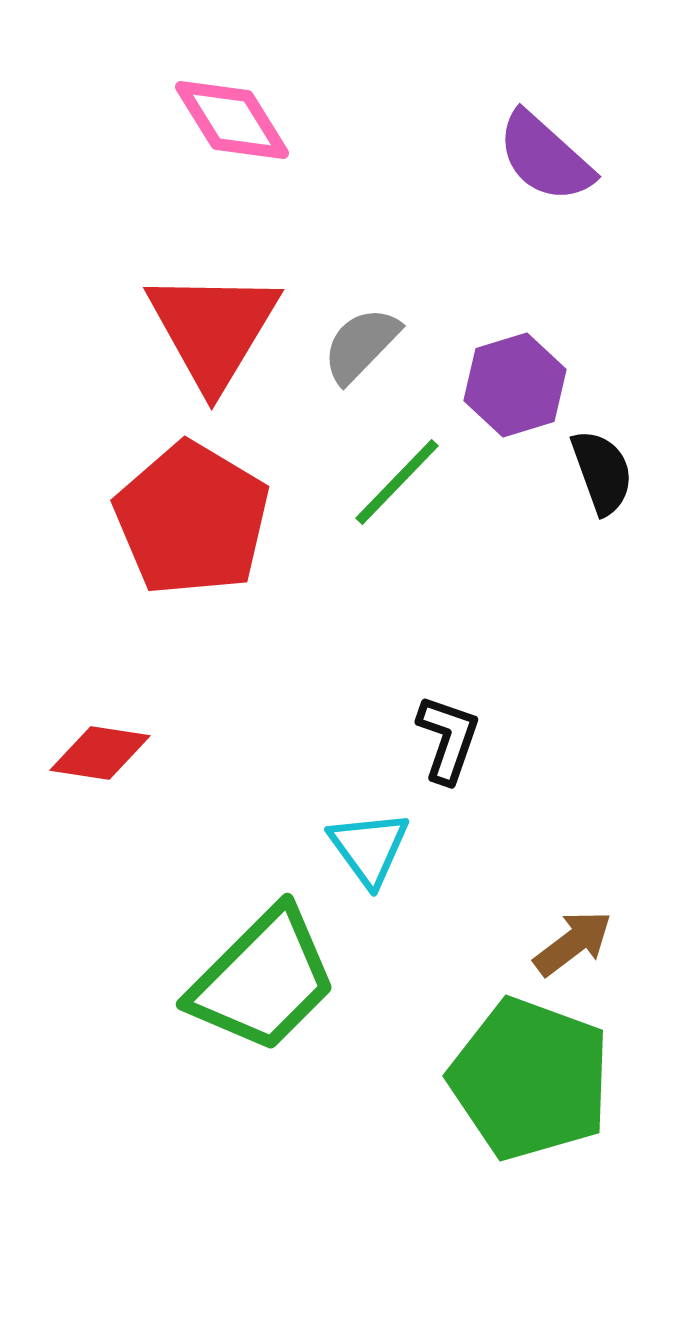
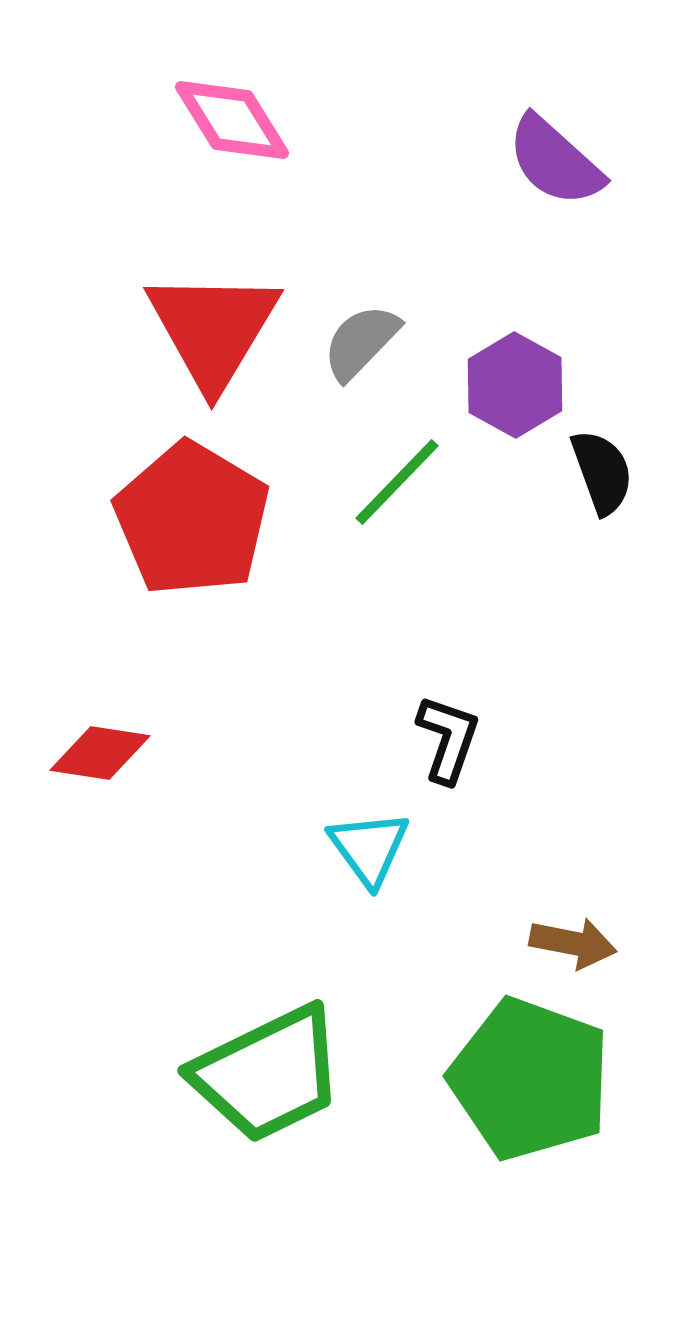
purple semicircle: moved 10 px right, 4 px down
gray semicircle: moved 3 px up
purple hexagon: rotated 14 degrees counterclockwise
brown arrow: rotated 48 degrees clockwise
green trapezoid: moved 5 px right, 94 px down; rotated 19 degrees clockwise
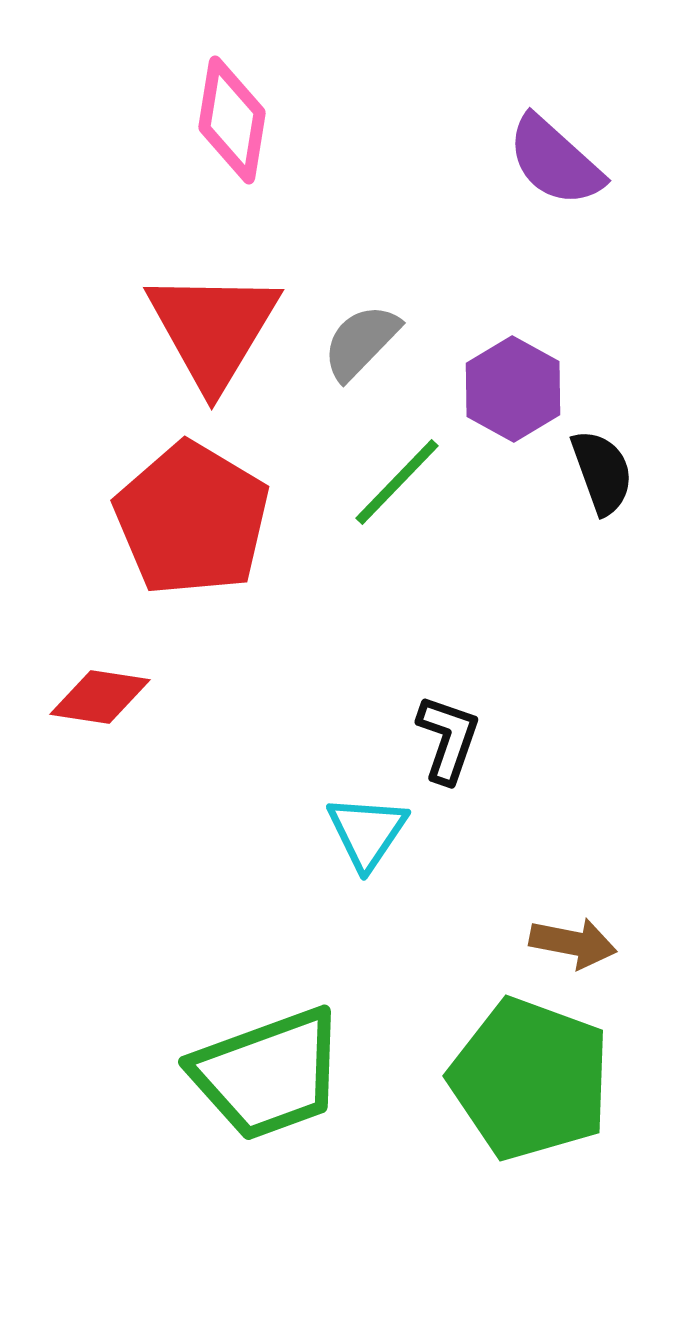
pink diamond: rotated 41 degrees clockwise
purple hexagon: moved 2 px left, 4 px down
red diamond: moved 56 px up
cyan triangle: moved 2 px left, 16 px up; rotated 10 degrees clockwise
green trapezoid: rotated 6 degrees clockwise
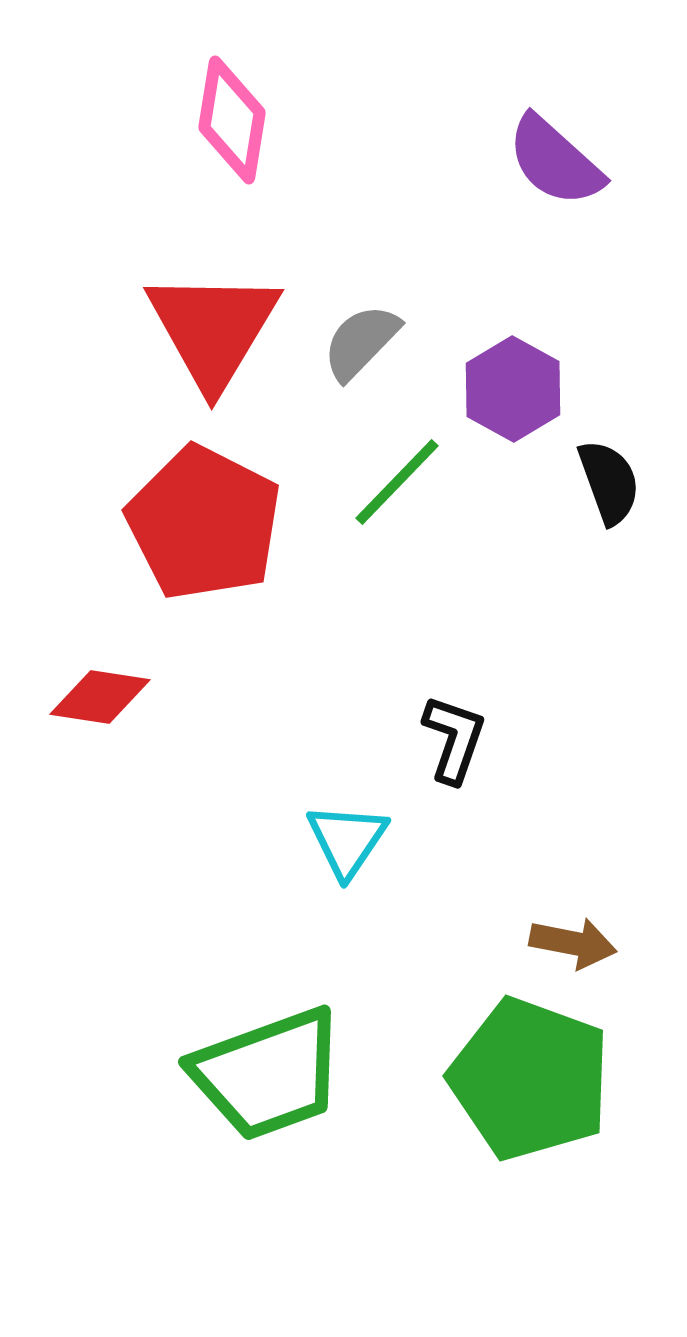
black semicircle: moved 7 px right, 10 px down
red pentagon: moved 12 px right, 4 px down; rotated 4 degrees counterclockwise
black L-shape: moved 6 px right
cyan triangle: moved 20 px left, 8 px down
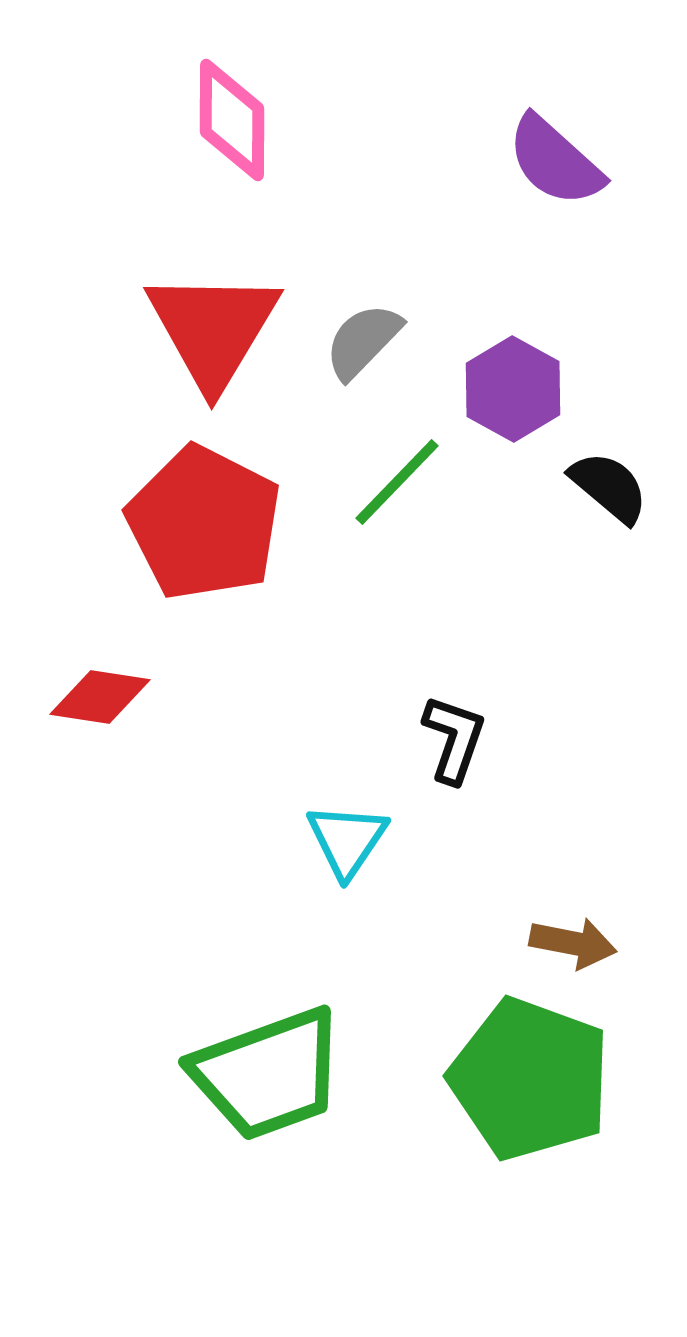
pink diamond: rotated 9 degrees counterclockwise
gray semicircle: moved 2 px right, 1 px up
black semicircle: moved 5 px down; rotated 30 degrees counterclockwise
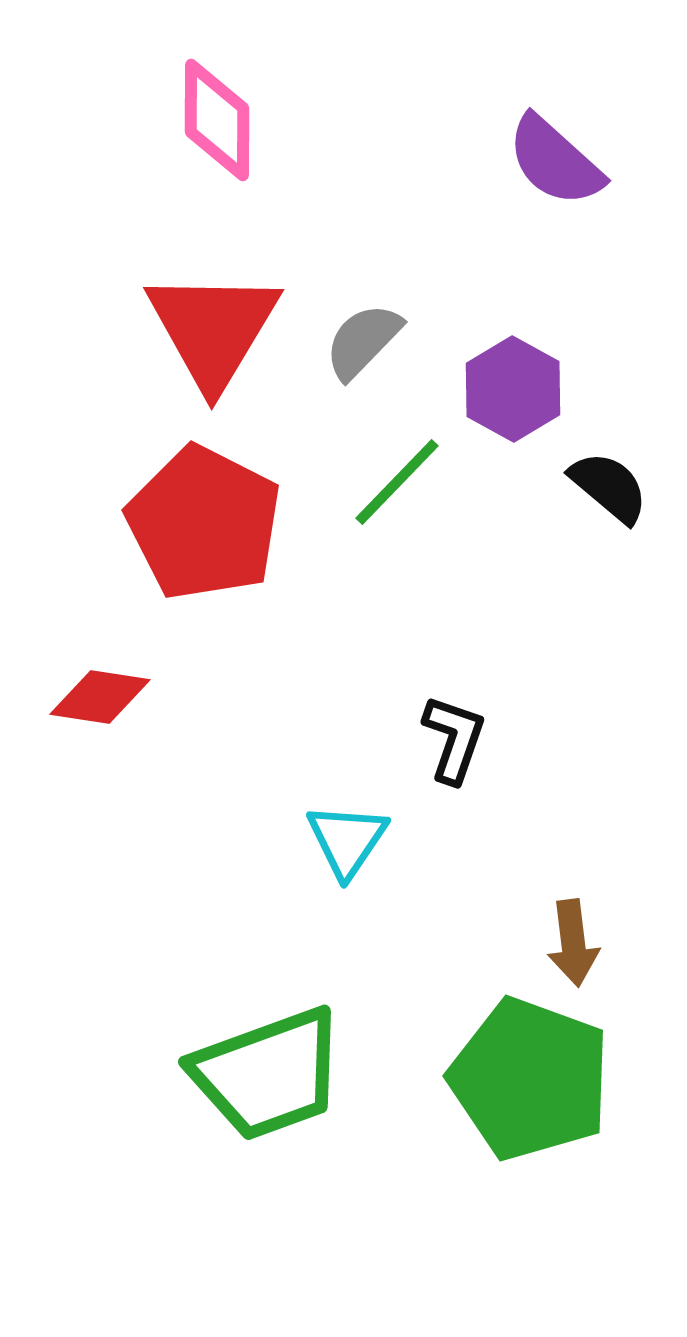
pink diamond: moved 15 px left
brown arrow: rotated 72 degrees clockwise
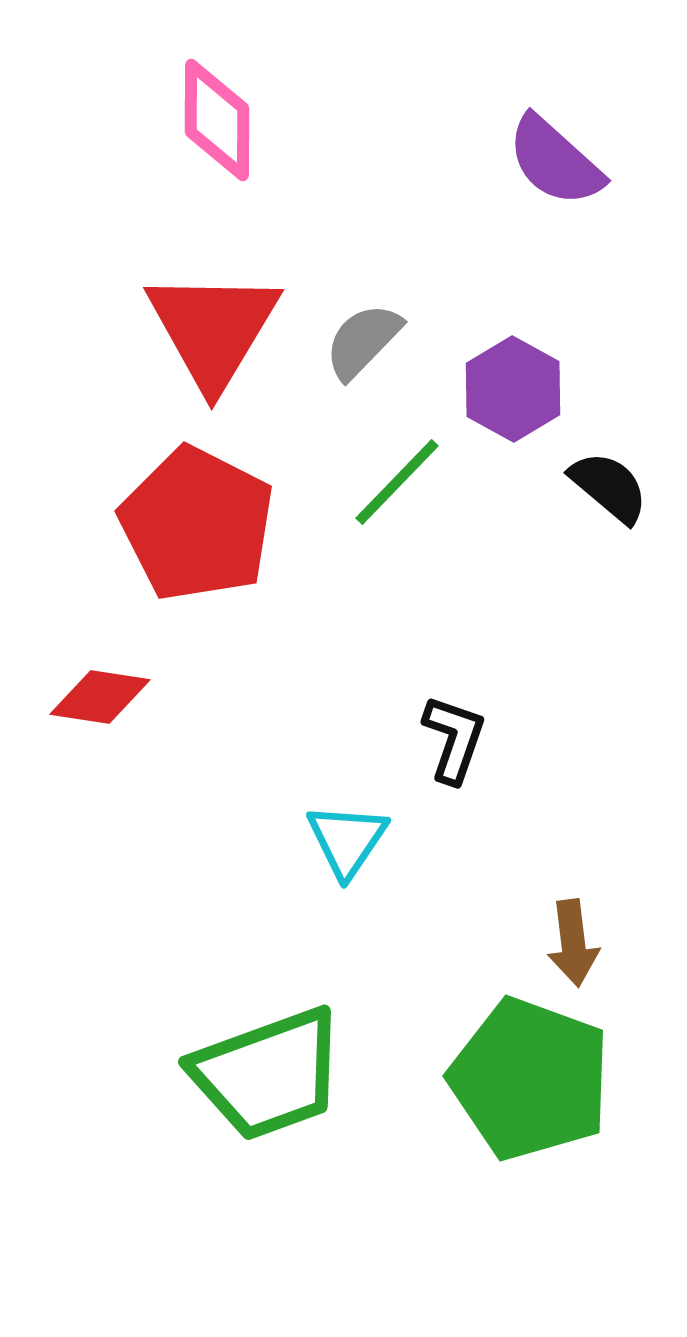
red pentagon: moved 7 px left, 1 px down
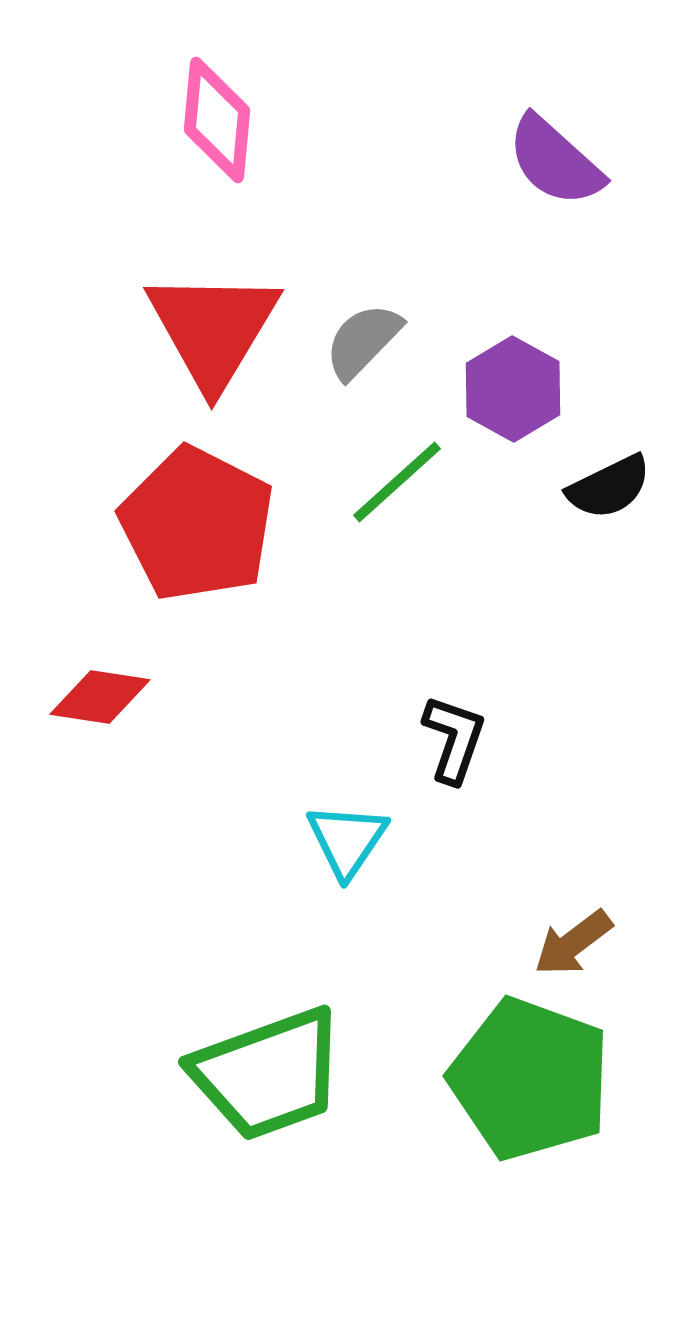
pink diamond: rotated 5 degrees clockwise
green line: rotated 4 degrees clockwise
black semicircle: rotated 114 degrees clockwise
brown arrow: rotated 60 degrees clockwise
